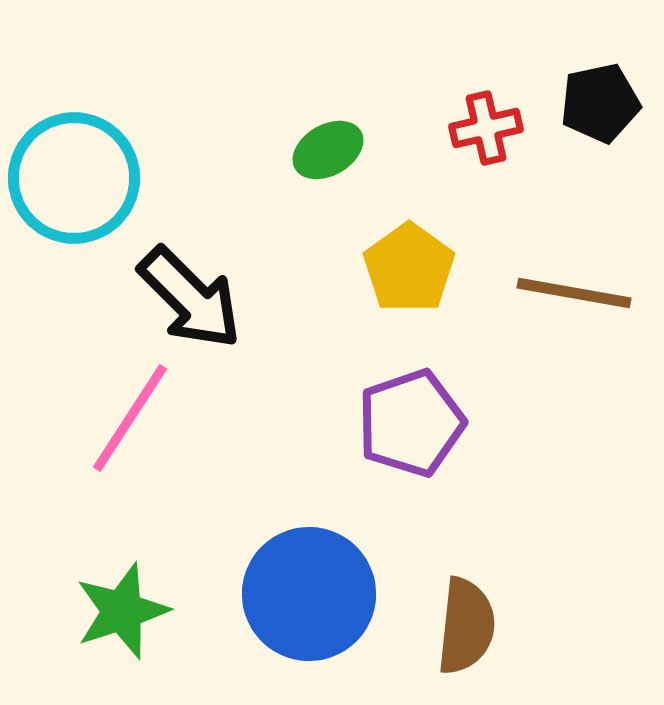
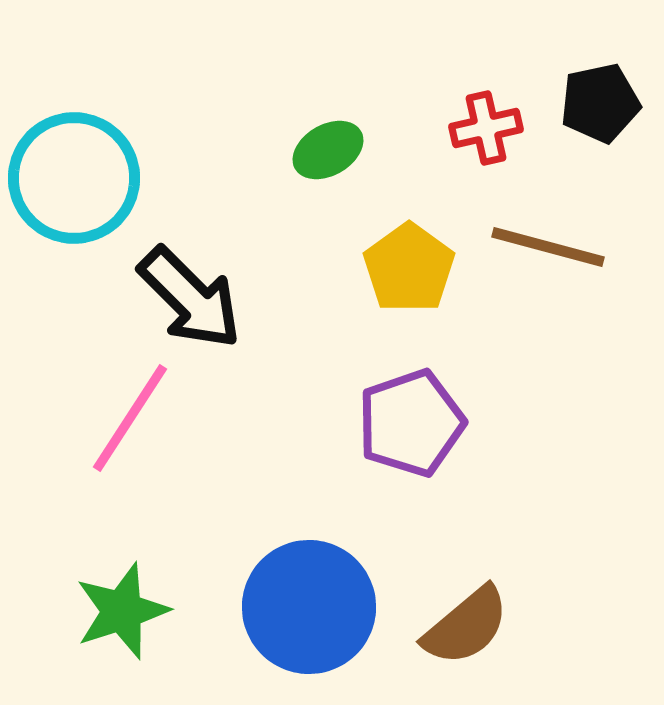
brown line: moved 26 px left, 46 px up; rotated 5 degrees clockwise
blue circle: moved 13 px down
brown semicircle: rotated 44 degrees clockwise
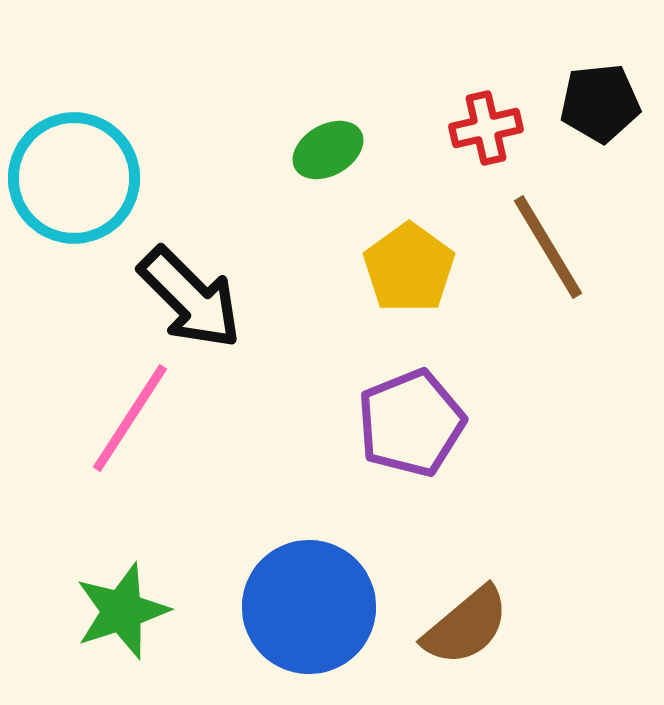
black pentagon: rotated 6 degrees clockwise
brown line: rotated 44 degrees clockwise
purple pentagon: rotated 3 degrees counterclockwise
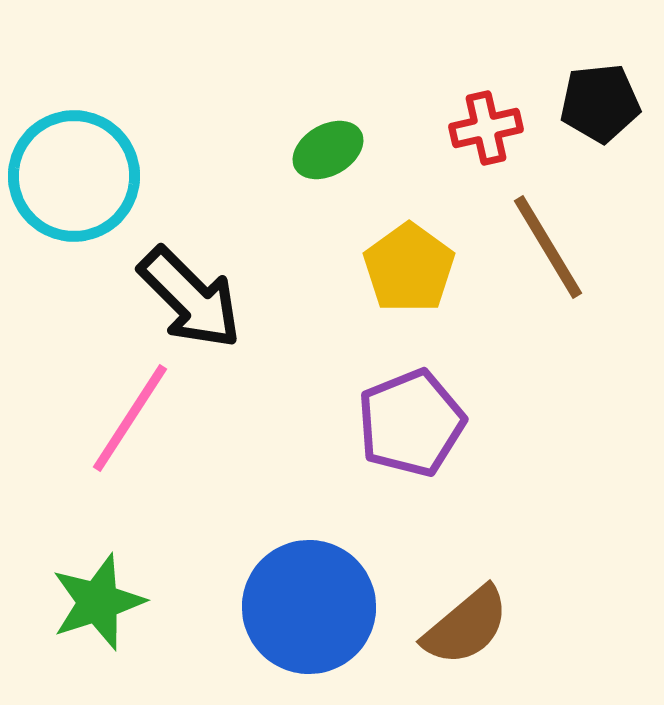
cyan circle: moved 2 px up
green star: moved 24 px left, 9 px up
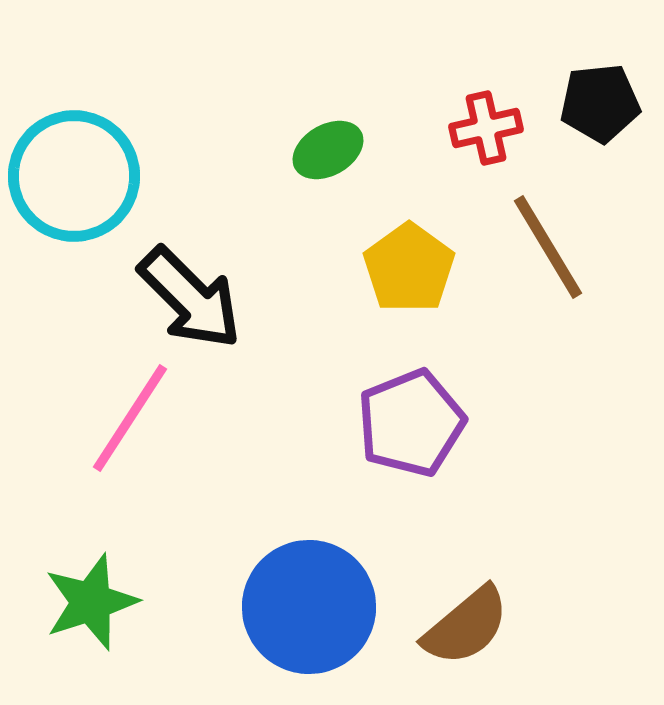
green star: moved 7 px left
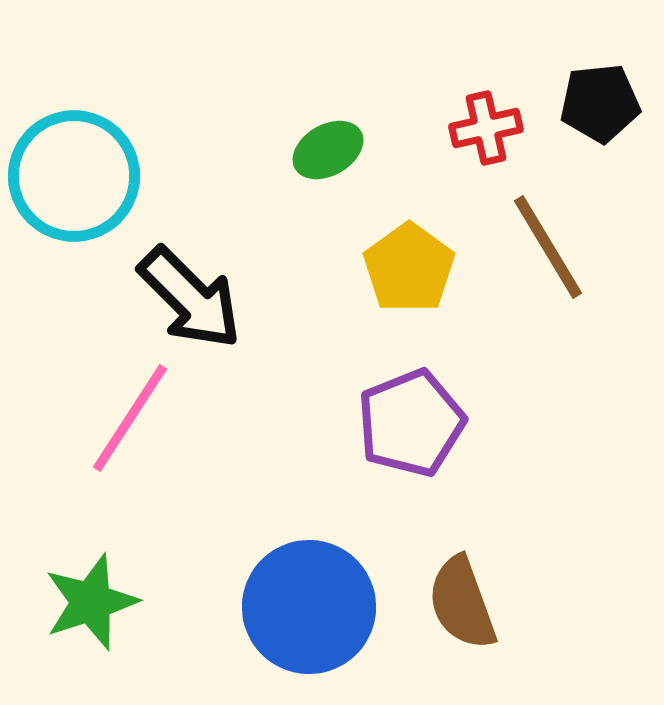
brown semicircle: moved 4 px left, 23 px up; rotated 110 degrees clockwise
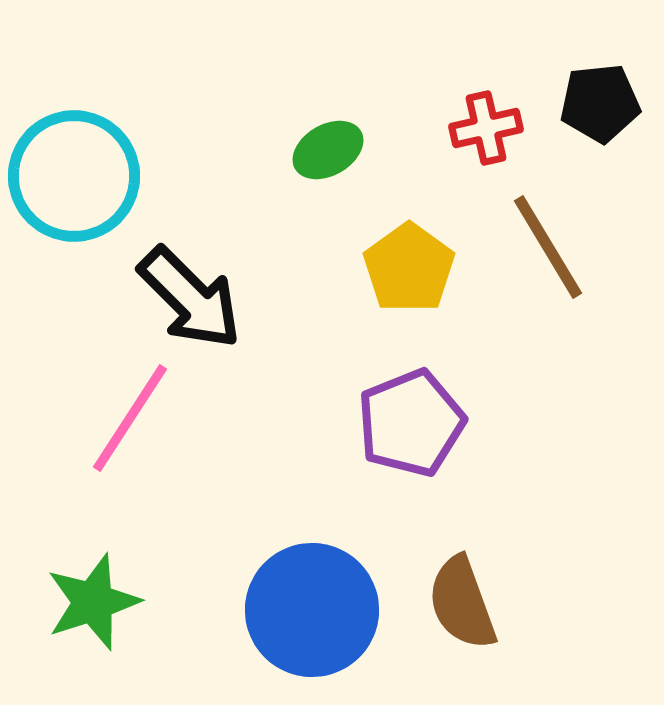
green star: moved 2 px right
blue circle: moved 3 px right, 3 px down
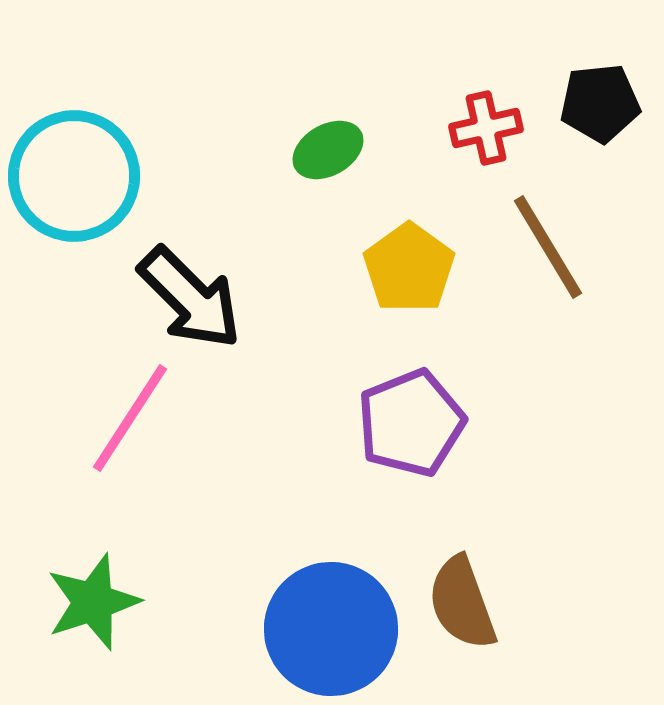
blue circle: moved 19 px right, 19 px down
